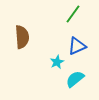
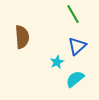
green line: rotated 66 degrees counterclockwise
blue triangle: rotated 18 degrees counterclockwise
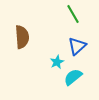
cyan semicircle: moved 2 px left, 2 px up
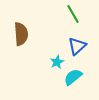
brown semicircle: moved 1 px left, 3 px up
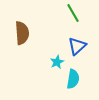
green line: moved 1 px up
brown semicircle: moved 1 px right, 1 px up
cyan semicircle: moved 2 px down; rotated 138 degrees clockwise
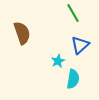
brown semicircle: rotated 15 degrees counterclockwise
blue triangle: moved 3 px right, 1 px up
cyan star: moved 1 px right, 1 px up
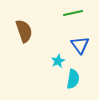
green line: rotated 72 degrees counterclockwise
brown semicircle: moved 2 px right, 2 px up
blue triangle: rotated 24 degrees counterclockwise
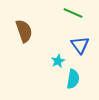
green line: rotated 36 degrees clockwise
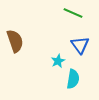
brown semicircle: moved 9 px left, 10 px down
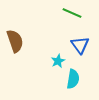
green line: moved 1 px left
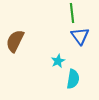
green line: rotated 60 degrees clockwise
brown semicircle: rotated 135 degrees counterclockwise
blue triangle: moved 9 px up
